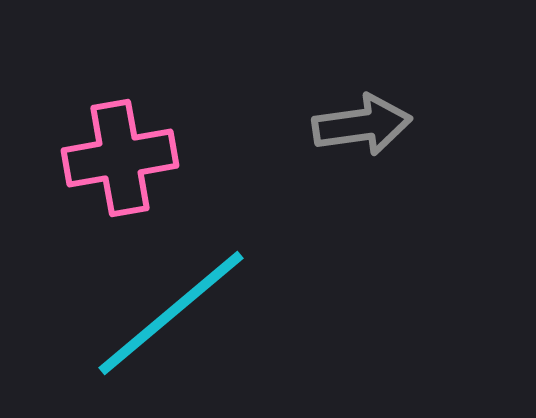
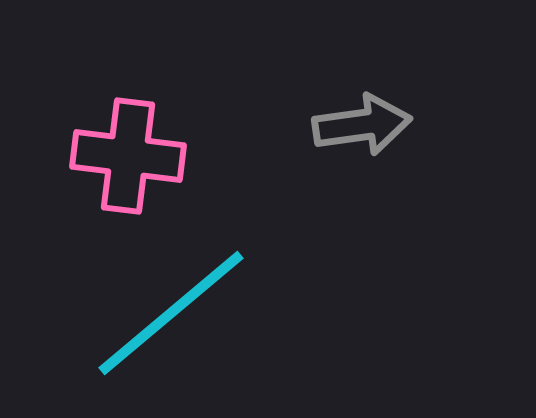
pink cross: moved 8 px right, 2 px up; rotated 17 degrees clockwise
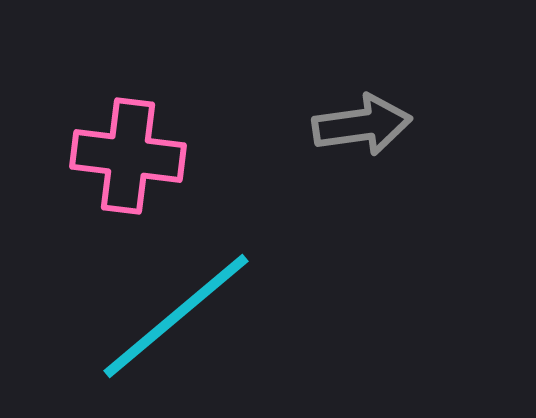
cyan line: moved 5 px right, 3 px down
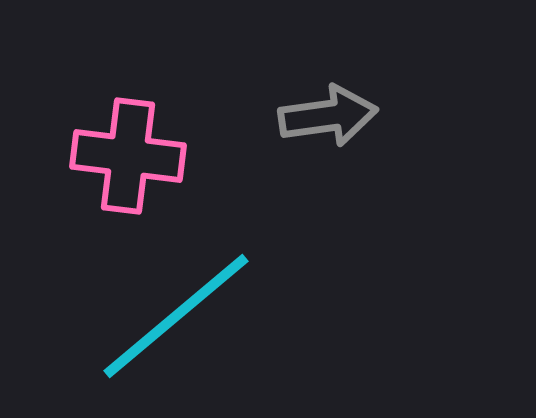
gray arrow: moved 34 px left, 9 px up
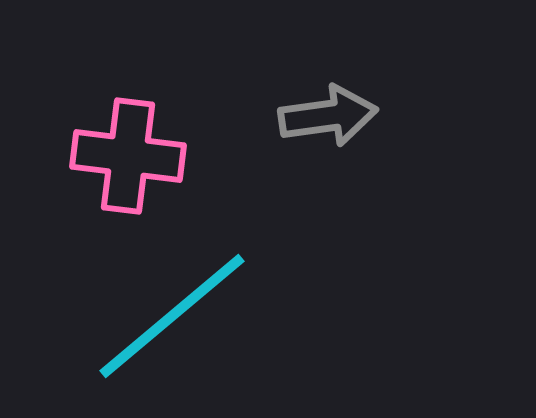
cyan line: moved 4 px left
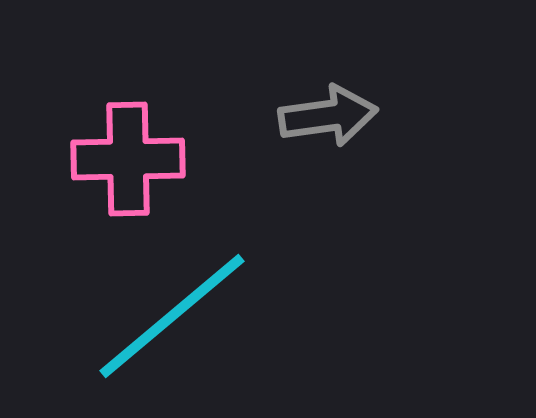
pink cross: moved 3 px down; rotated 8 degrees counterclockwise
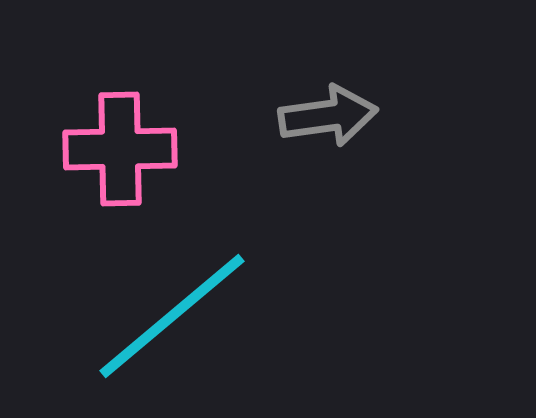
pink cross: moved 8 px left, 10 px up
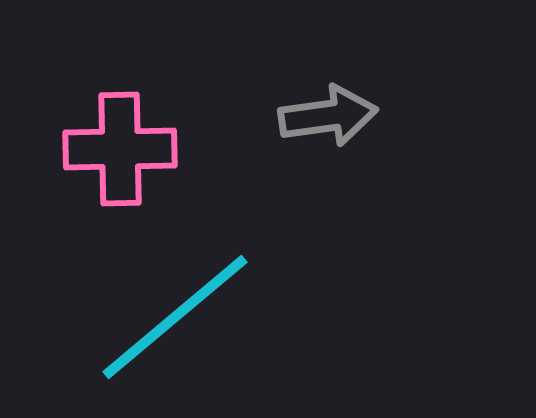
cyan line: moved 3 px right, 1 px down
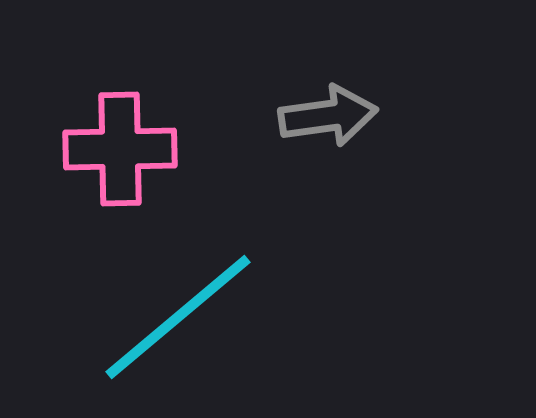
cyan line: moved 3 px right
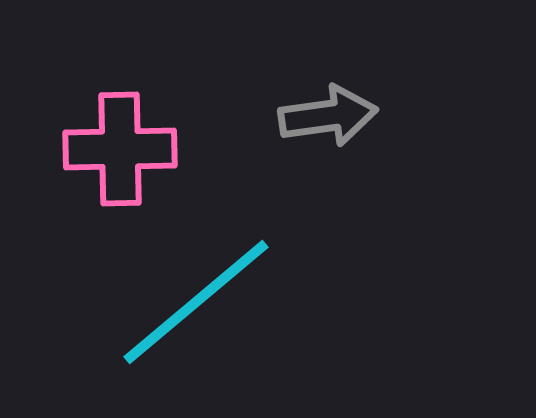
cyan line: moved 18 px right, 15 px up
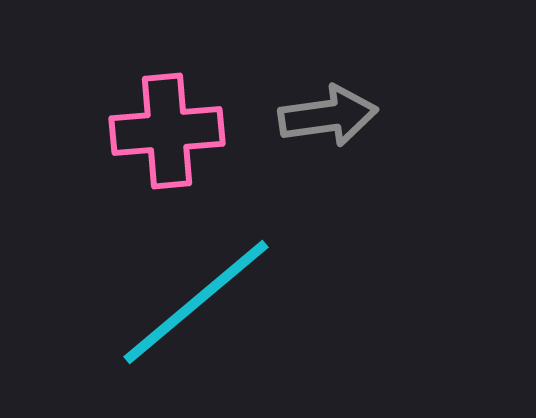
pink cross: moved 47 px right, 18 px up; rotated 4 degrees counterclockwise
